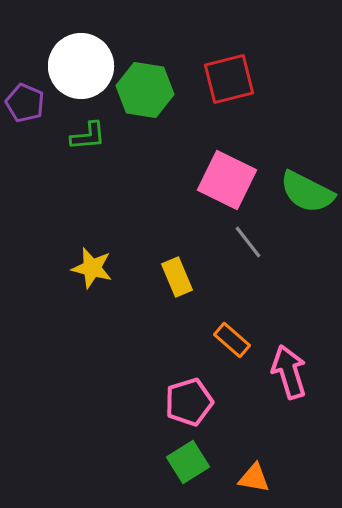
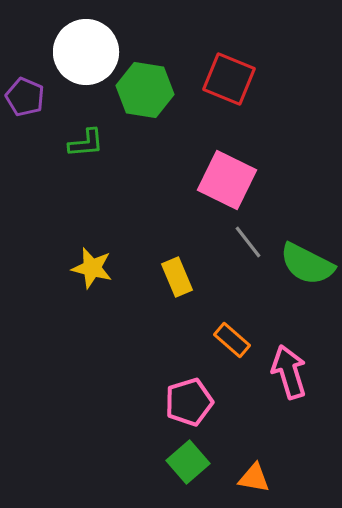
white circle: moved 5 px right, 14 px up
red square: rotated 36 degrees clockwise
purple pentagon: moved 6 px up
green L-shape: moved 2 px left, 7 px down
green semicircle: moved 72 px down
green square: rotated 9 degrees counterclockwise
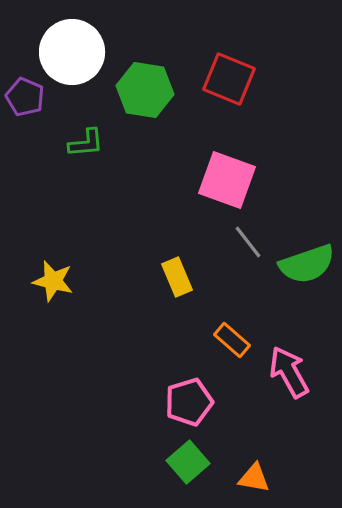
white circle: moved 14 px left
pink square: rotated 6 degrees counterclockwise
green semicircle: rotated 46 degrees counterclockwise
yellow star: moved 39 px left, 13 px down
pink arrow: rotated 12 degrees counterclockwise
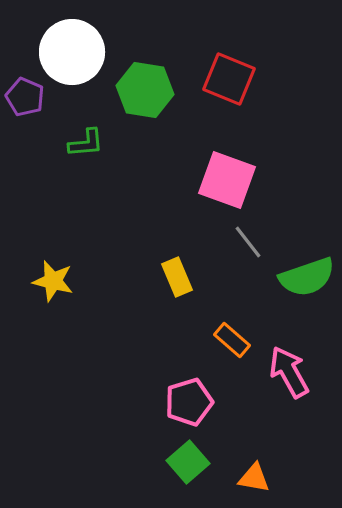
green semicircle: moved 13 px down
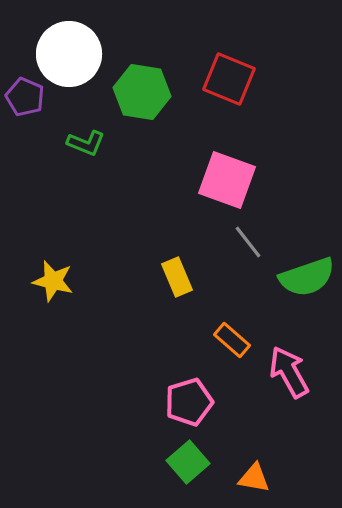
white circle: moved 3 px left, 2 px down
green hexagon: moved 3 px left, 2 px down
green L-shape: rotated 27 degrees clockwise
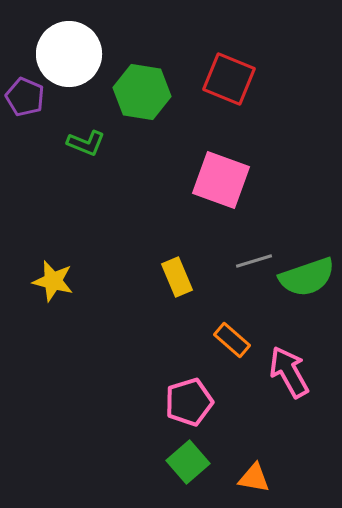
pink square: moved 6 px left
gray line: moved 6 px right, 19 px down; rotated 69 degrees counterclockwise
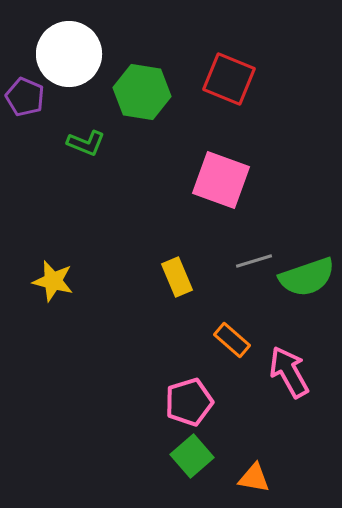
green square: moved 4 px right, 6 px up
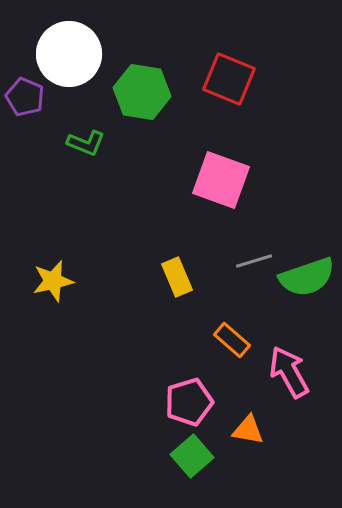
yellow star: rotated 27 degrees counterclockwise
orange triangle: moved 6 px left, 48 px up
